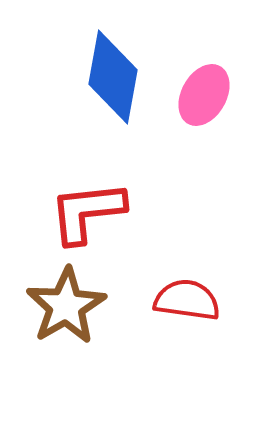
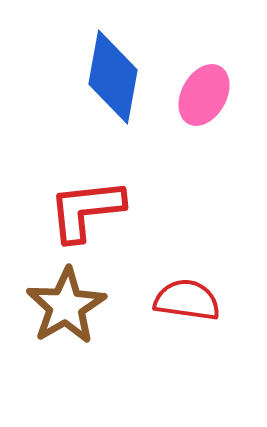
red L-shape: moved 1 px left, 2 px up
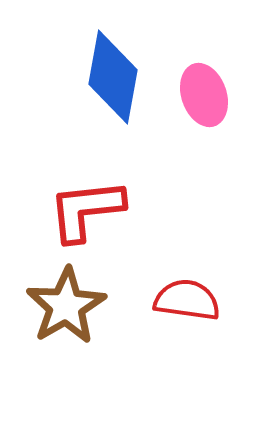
pink ellipse: rotated 48 degrees counterclockwise
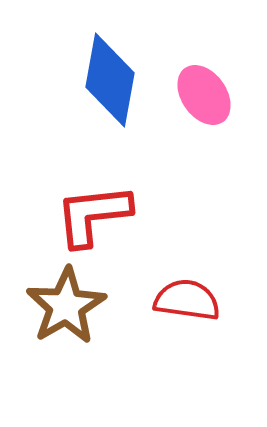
blue diamond: moved 3 px left, 3 px down
pink ellipse: rotated 16 degrees counterclockwise
red L-shape: moved 7 px right, 5 px down
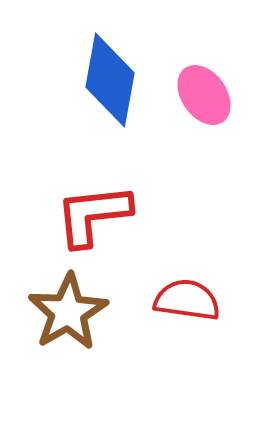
brown star: moved 2 px right, 6 px down
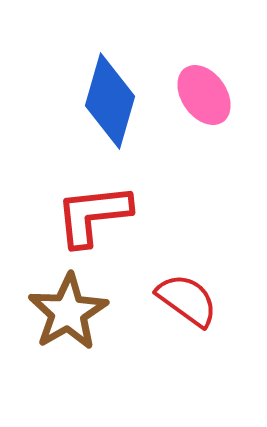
blue diamond: moved 21 px down; rotated 6 degrees clockwise
red semicircle: rotated 28 degrees clockwise
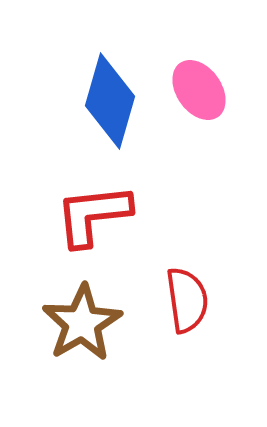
pink ellipse: moved 5 px left, 5 px up
red semicircle: rotated 46 degrees clockwise
brown star: moved 14 px right, 11 px down
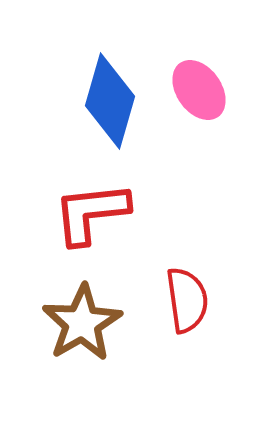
red L-shape: moved 2 px left, 2 px up
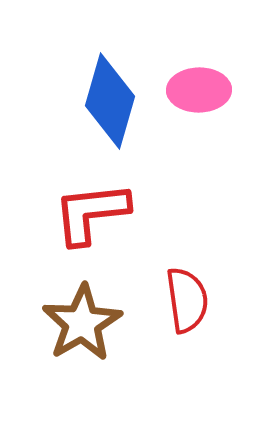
pink ellipse: rotated 56 degrees counterclockwise
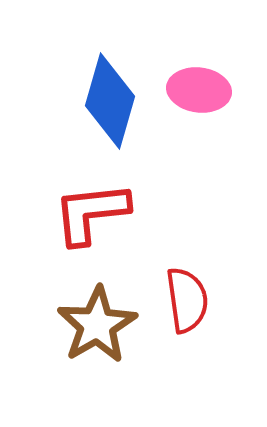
pink ellipse: rotated 8 degrees clockwise
brown star: moved 15 px right, 2 px down
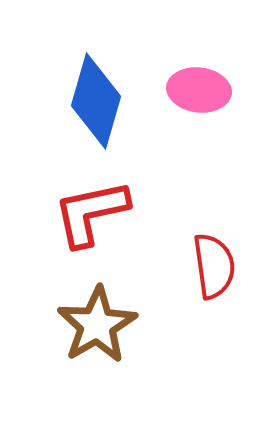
blue diamond: moved 14 px left
red L-shape: rotated 6 degrees counterclockwise
red semicircle: moved 27 px right, 34 px up
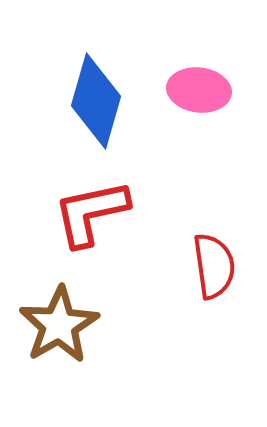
brown star: moved 38 px left
